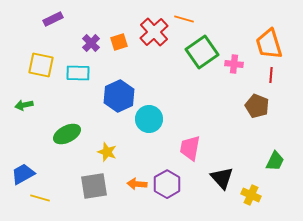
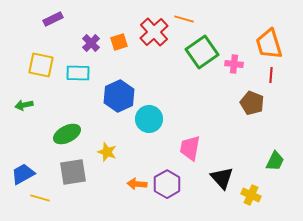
brown pentagon: moved 5 px left, 3 px up
gray square: moved 21 px left, 14 px up
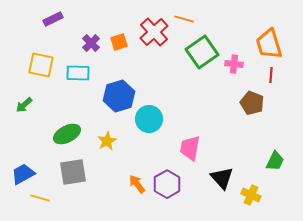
blue hexagon: rotated 8 degrees clockwise
green arrow: rotated 30 degrees counterclockwise
yellow star: moved 11 px up; rotated 24 degrees clockwise
orange arrow: rotated 48 degrees clockwise
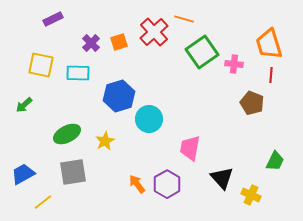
yellow star: moved 2 px left
yellow line: moved 3 px right, 4 px down; rotated 54 degrees counterclockwise
